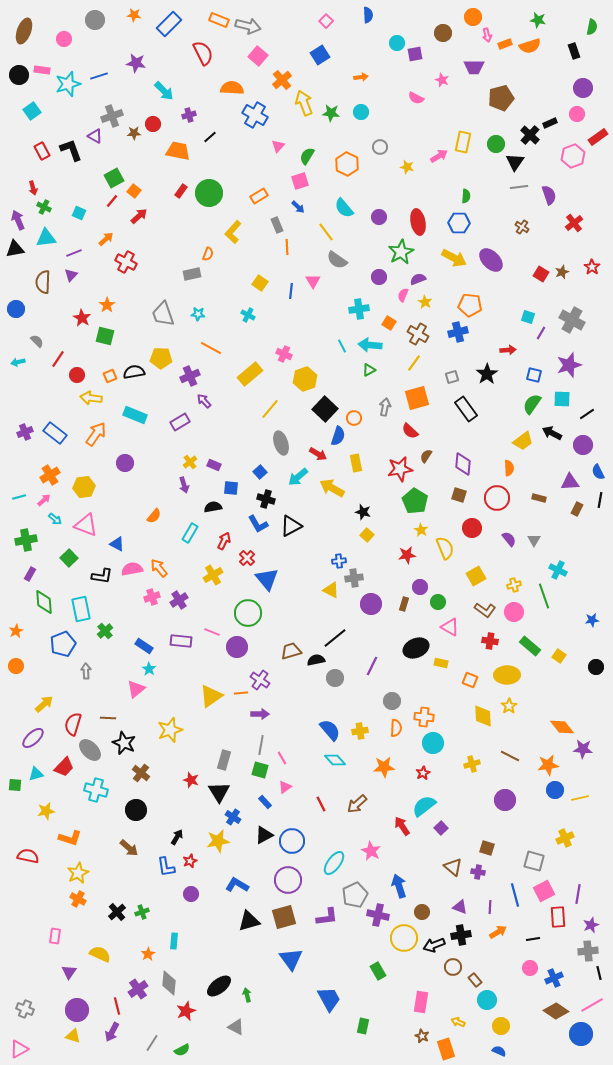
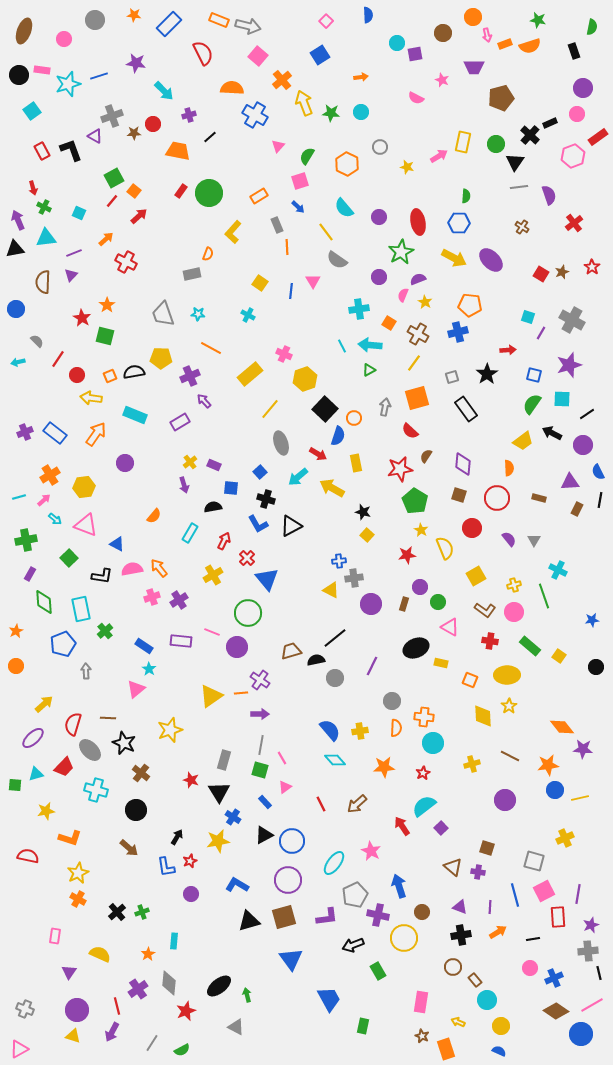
black arrow at (434, 945): moved 81 px left
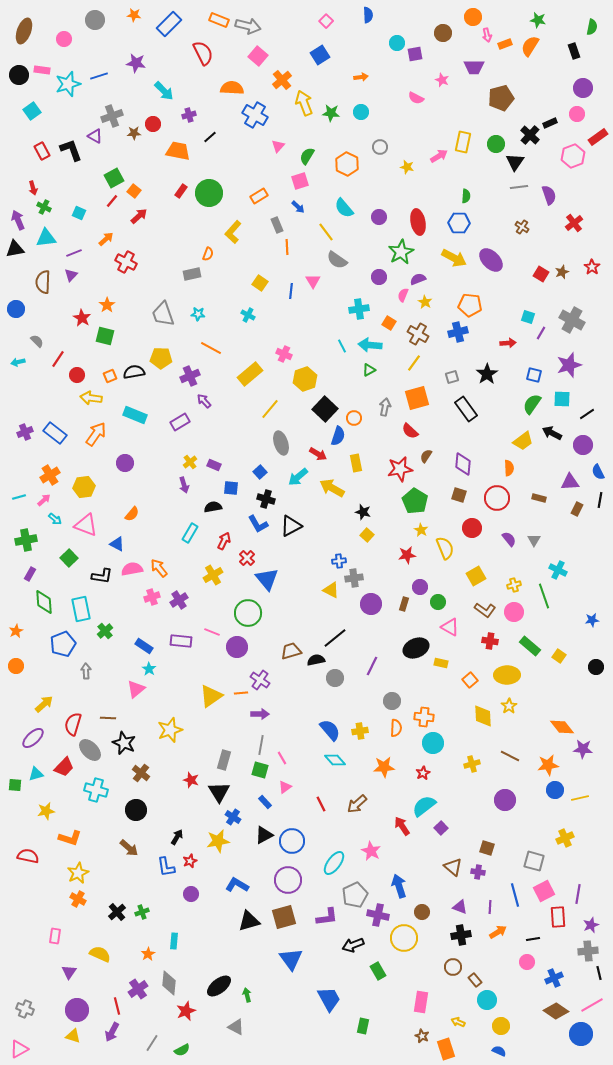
orange semicircle at (530, 46): rotated 140 degrees clockwise
red arrow at (508, 350): moved 7 px up
orange semicircle at (154, 516): moved 22 px left, 2 px up
orange square at (470, 680): rotated 28 degrees clockwise
pink circle at (530, 968): moved 3 px left, 6 px up
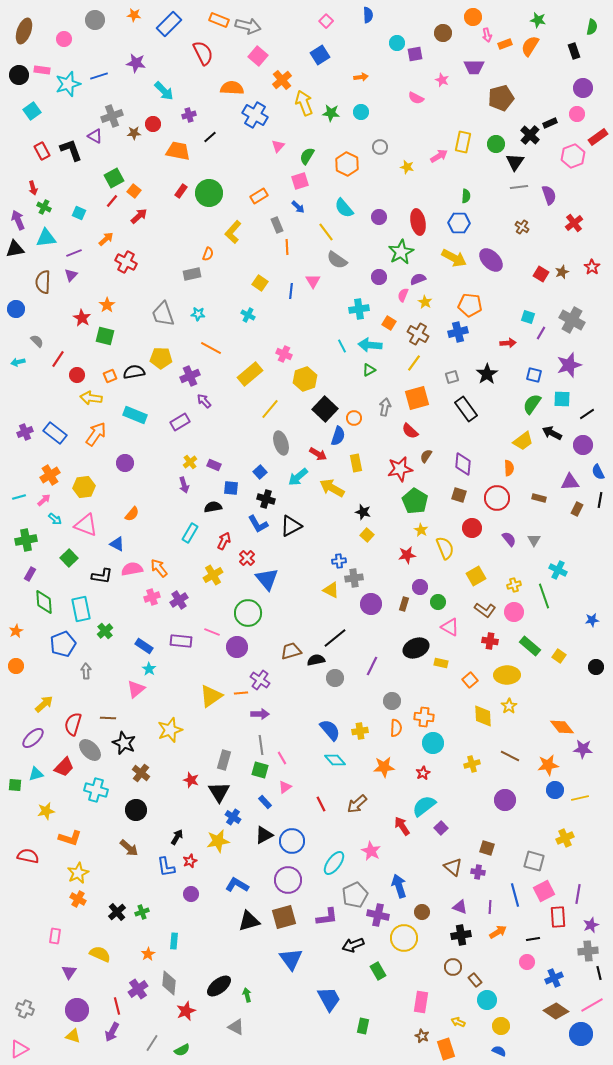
gray line at (261, 745): rotated 18 degrees counterclockwise
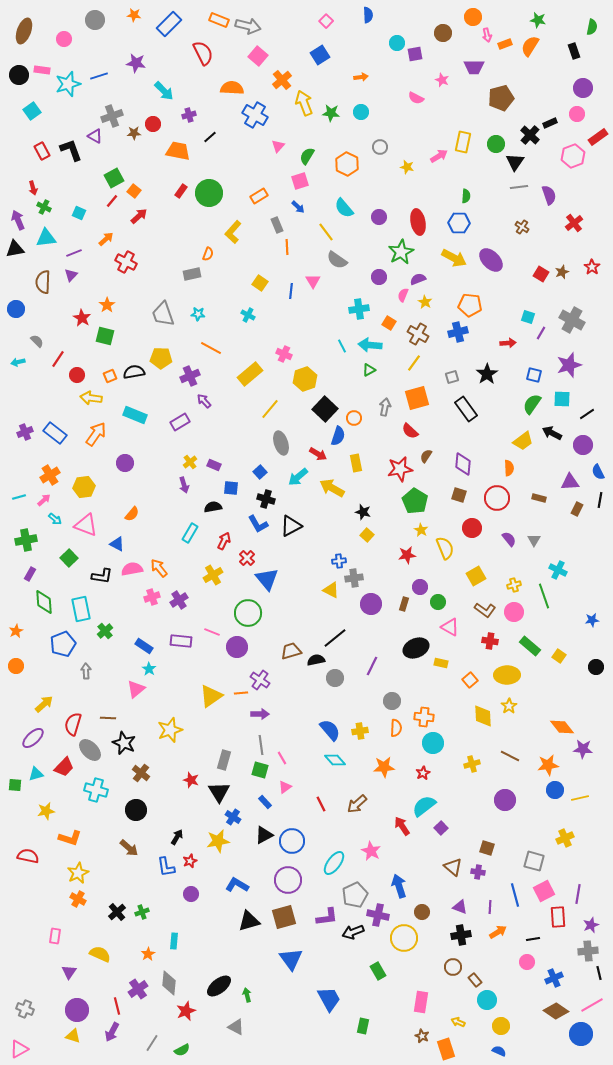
black arrow at (353, 945): moved 13 px up
